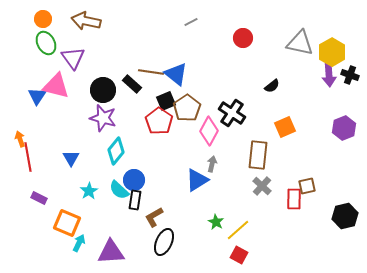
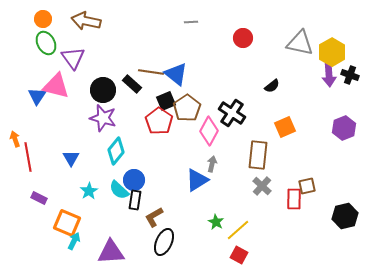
gray line at (191, 22): rotated 24 degrees clockwise
orange arrow at (20, 139): moved 5 px left
cyan arrow at (79, 243): moved 5 px left, 2 px up
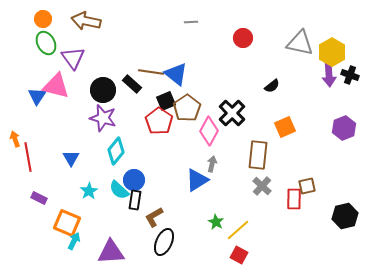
black cross at (232, 113): rotated 12 degrees clockwise
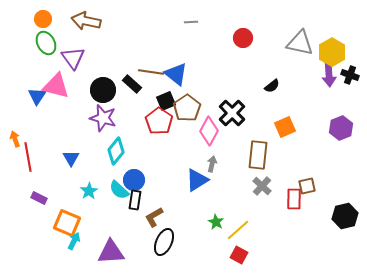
purple hexagon at (344, 128): moved 3 px left
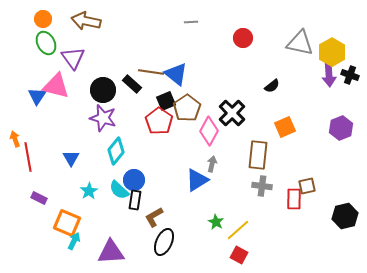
gray cross at (262, 186): rotated 36 degrees counterclockwise
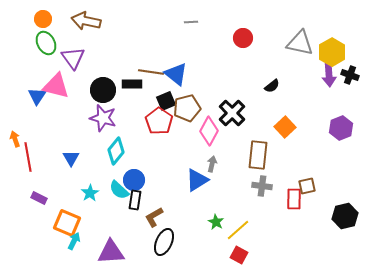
black rectangle at (132, 84): rotated 42 degrees counterclockwise
brown pentagon at (187, 108): rotated 20 degrees clockwise
orange square at (285, 127): rotated 20 degrees counterclockwise
cyan star at (89, 191): moved 1 px right, 2 px down
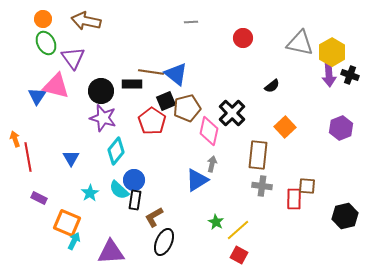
black circle at (103, 90): moved 2 px left, 1 px down
red pentagon at (159, 121): moved 7 px left
pink diamond at (209, 131): rotated 16 degrees counterclockwise
brown square at (307, 186): rotated 18 degrees clockwise
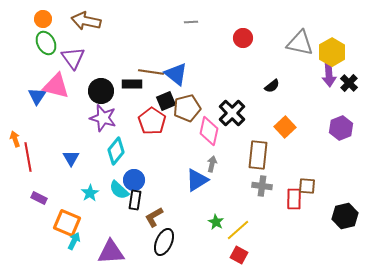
black cross at (350, 75): moved 1 px left, 8 px down; rotated 24 degrees clockwise
